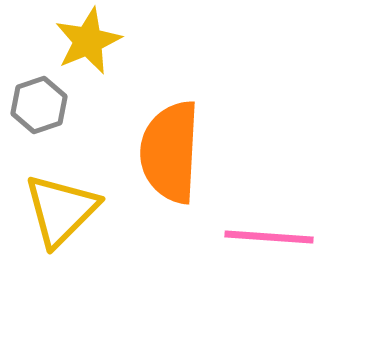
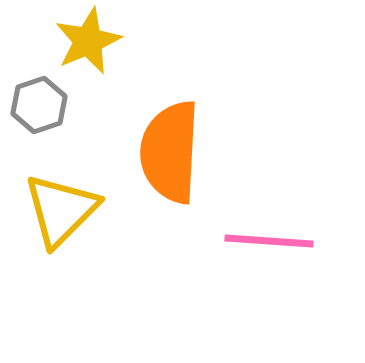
pink line: moved 4 px down
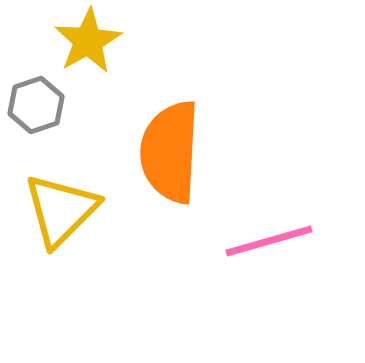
yellow star: rotated 6 degrees counterclockwise
gray hexagon: moved 3 px left
pink line: rotated 20 degrees counterclockwise
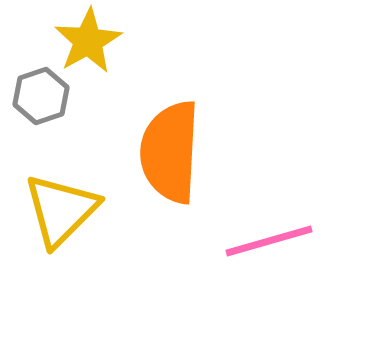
gray hexagon: moved 5 px right, 9 px up
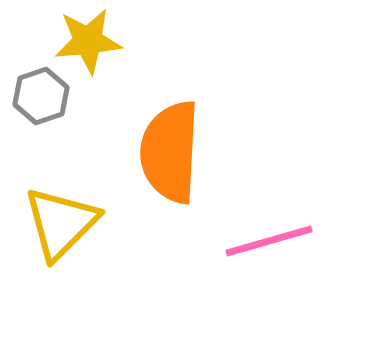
yellow star: rotated 24 degrees clockwise
yellow triangle: moved 13 px down
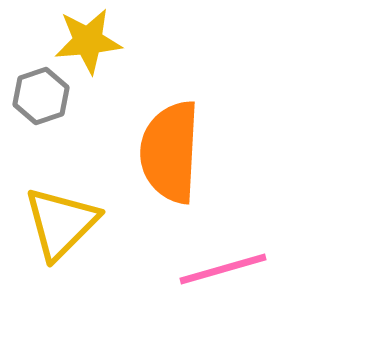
pink line: moved 46 px left, 28 px down
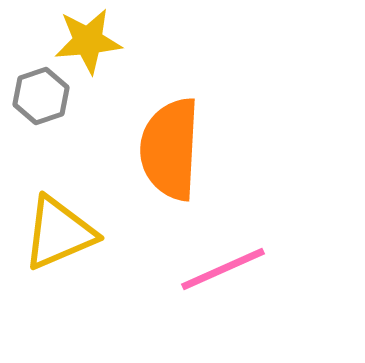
orange semicircle: moved 3 px up
yellow triangle: moved 2 px left, 10 px down; rotated 22 degrees clockwise
pink line: rotated 8 degrees counterclockwise
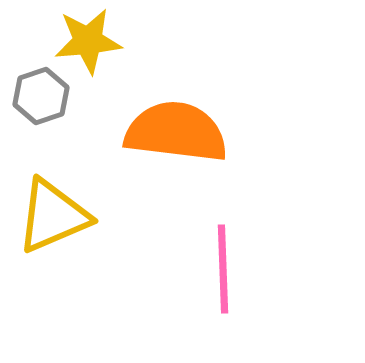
orange semicircle: moved 6 px right, 17 px up; rotated 94 degrees clockwise
yellow triangle: moved 6 px left, 17 px up
pink line: rotated 68 degrees counterclockwise
